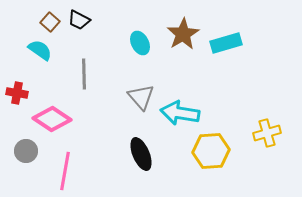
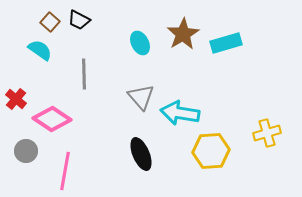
red cross: moved 1 px left, 6 px down; rotated 30 degrees clockwise
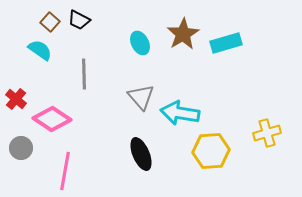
gray circle: moved 5 px left, 3 px up
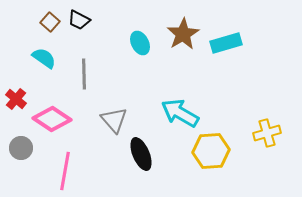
cyan semicircle: moved 4 px right, 8 px down
gray triangle: moved 27 px left, 23 px down
cyan arrow: rotated 21 degrees clockwise
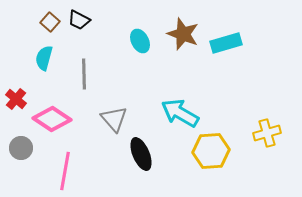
brown star: rotated 20 degrees counterclockwise
cyan ellipse: moved 2 px up
cyan semicircle: rotated 110 degrees counterclockwise
gray triangle: moved 1 px up
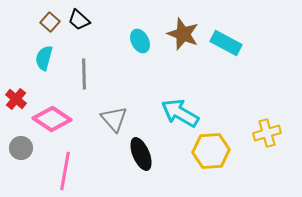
black trapezoid: rotated 15 degrees clockwise
cyan rectangle: rotated 44 degrees clockwise
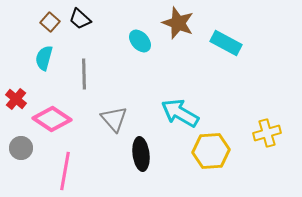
black trapezoid: moved 1 px right, 1 px up
brown star: moved 5 px left, 11 px up
cyan ellipse: rotated 15 degrees counterclockwise
black ellipse: rotated 16 degrees clockwise
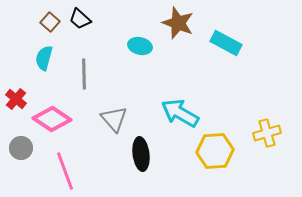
cyan ellipse: moved 5 px down; rotated 35 degrees counterclockwise
yellow hexagon: moved 4 px right
pink line: rotated 30 degrees counterclockwise
